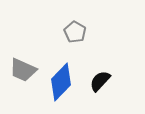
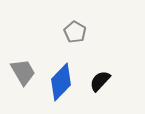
gray trapezoid: moved 2 px down; rotated 144 degrees counterclockwise
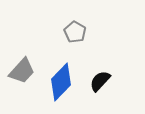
gray trapezoid: moved 1 px left, 1 px up; rotated 72 degrees clockwise
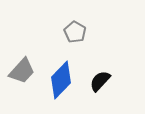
blue diamond: moved 2 px up
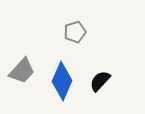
gray pentagon: rotated 25 degrees clockwise
blue diamond: moved 1 px right, 1 px down; rotated 21 degrees counterclockwise
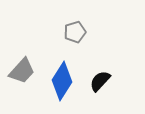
blue diamond: rotated 9 degrees clockwise
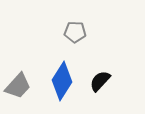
gray pentagon: rotated 20 degrees clockwise
gray trapezoid: moved 4 px left, 15 px down
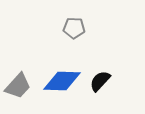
gray pentagon: moved 1 px left, 4 px up
blue diamond: rotated 60 degrees clockwise
